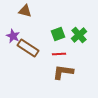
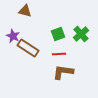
green cross: moved 2 px right, 1 px up
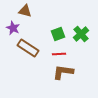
purple star: moved 8 px up
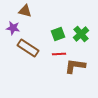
purple star: rotated 16 degrees counterclockwise
brown L-shape: moved 12 px right, 6 px up
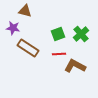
brown L-shape: rotated 20 degrees clockwise
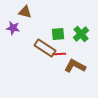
brown triangle: moved 1 px down
green square: rotated 16 degrees clockwise
brown rectangle: moved 17 px right
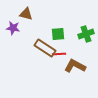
brown triangle: moved 1 px right, 2 px down
green cross: moved 5 px right; rotated 21 degrees clockwise
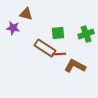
green square: moved 1 px up
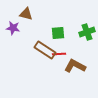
green cross: moved 1 px right, 2 px up
brown rectangle: moved 2 px down
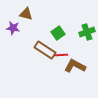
green square: rotated 32 degrees counterclockwise
red line: moved 2 px right, 1 px down
